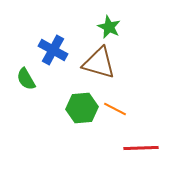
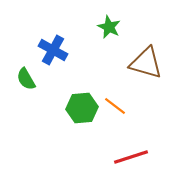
brown triangle: moved 47 px right
orange line: moved 3 px up; rotated 10 degrees clockwise
red line: moved 10 px left, 9 px down; rotated 16 degrees counterclockwise
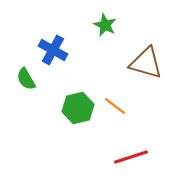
green star: moved 4 px left, 2 px up
green hexagon: moved 4 px left; rotated 8 degrees counterclockwise
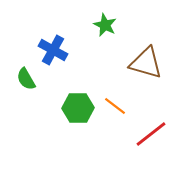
green hexagon: rotated 12 degrees clockwise
red line: moved 20 px right, 23 px up; rotated 20 degrees counterclockwise
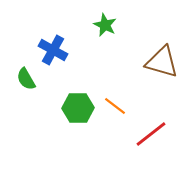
brown triangle: moved 16 px right, 1 px up
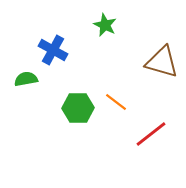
green semicircle: rotated 110 degrees clockwise
orange line: moved 1 px right, 4 px up
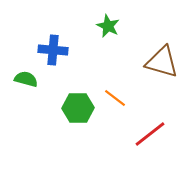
green star: moved 3 px right, 1 px down
blue cross: rotated 24 degrees counterclockwise
green semicircle: rotated 25 degrees clockwise
orange line: moved 1 px left, 4 px up
red line: moved 1 px left
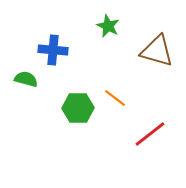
brown triangle: moved 5 px left, 11 px up
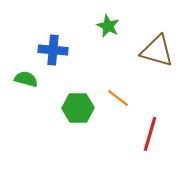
orange line: moved 3 px right
red line: rotated 36 degrees counterclockwise
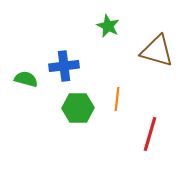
blue cross: moved 11 px right, 16 px down; rotated 12 degrees counterclockwise
orange line: moved 1 px left, 1 px down; rotated 60 degrees clockwise
